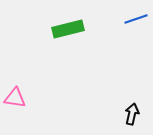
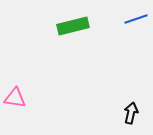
green rectangle: moved 5 px right, 3 px up
black arrow: moved 1 px left, 1 px up
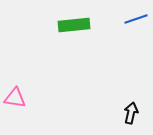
green rectangle: moved 1 px right, 1 px up; rotated 8 degrees clockwise
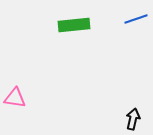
black arrow: moved 2 px right, 6 px down
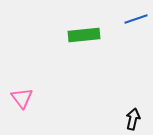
green rectangle: moved 10 px right, 10 px down
pink triangle: moved 7 px right; rotated 45 degrees clockwise
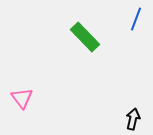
blue line: rotated 50 degrees counterclockwise
green rectangle: moved 1 px right, 2 px down; rotated 52 degrees clockwise
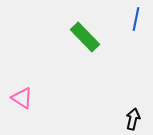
blue line: rotated 10 degrees counterclockwise
pink triangle: rotated 20 degrees counterclockwise
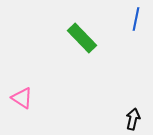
green rectangle: moved 3 px left, 1 px down
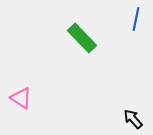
pink triangle: moved 1 px left
black arrow: rotated 55 degrees counterclockwise
